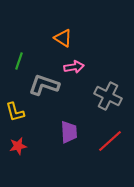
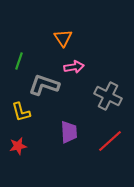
orange triangle: rotated 24 degrees clockwise
yellow L-shape: moved 6 px right
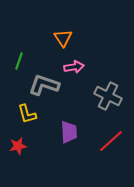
yellow L-shape: moved 6 px right, 2 px down
red line: moved 1 px right
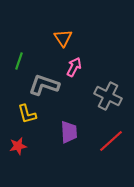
pink arrow: rotated 54 degrees counterclockwise
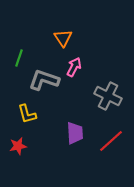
green line: moved 3 px up
gray L-shape: moved 5 px up
purple trapezoid: moved 6 px right, 1 px down
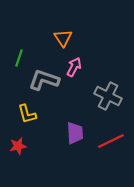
red line: rotated 16 degrees clockwise
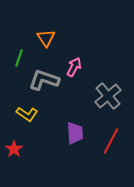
orange triangle: moved 17 px left
gray cross: rotated 24 degrees clockwise
yellow L-shape: rotated 40 degrees counterclockwise
red line: rotated 36 degrees counterclockwise
red star: moved 4 px left, 3 px down; rotated 24 degrees counterclockwise
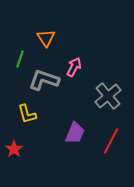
green line: moved 1 px right, 1 px down
yellow L-shape: rotated 40 degrees clockwise
purple trapezoid: rotated 25 degrees clockwise
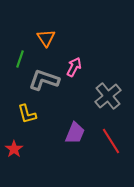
red line: rotated 60 degrees counterclockwise
